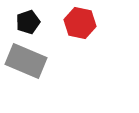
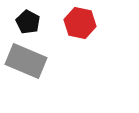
black pentagon: rotated 25 degrees counterclockwise
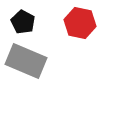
black pentagon: moved 5 px left
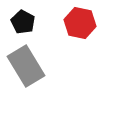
gray rectangle: moved 5 px down; rotated 36 degrees clockwise
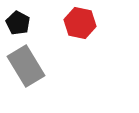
black pentagon: moved 5 px left, 1 px down
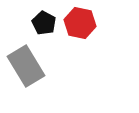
black pentagon: moved 26 px right
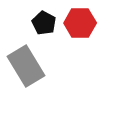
red hexagon: rotated 12 degrees counterclockwise
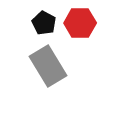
gray rectangle: moved 22 px right
